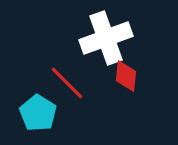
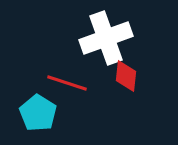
red line: rotated 27 degrees counterclockwise
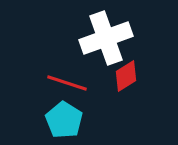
red diamond: rotated 52 degrees clockwise
cyan pentagon: moved 26 px right, 7 px down
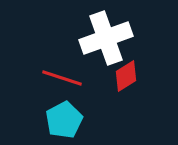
red line: moved 5 px left, 5 px up
cyan pentagon: rotated 12 degrees clockwise
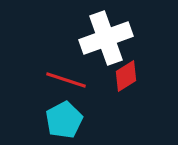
red line: moved 4 px right, 2 px down
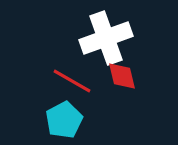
red diamond: moved 4 px left; rotated 72 degrees counterclockwise
red line: moved 6 px right, 1 px down; rotated 12 degrees clockwise
